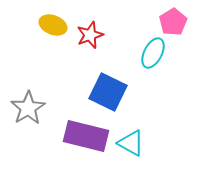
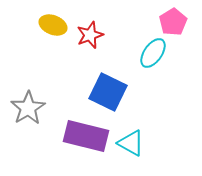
cyan ellipse: rotated 8 degrees clockwise
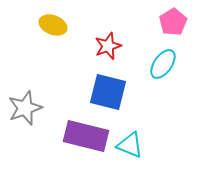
red star: moved 18 px right, 11 px down
cyan ellipse: moved 10 px right, 11 px down
blue square: rotated 12 degrees counterclockwise
gray star: moved 3 px left; rotated 12 degrees clockwise
cyan triangle: moved 1 px left, 2 px down; rotated 8 degrees counterclockwise
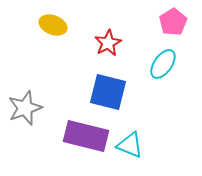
red star: moved 3 px up; rotated 8 degrees counterclockwise
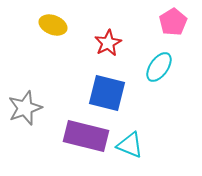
cyan ellipse: moved 4 px left, 3 px down
blue square: moved 1 px left, 1 px down
